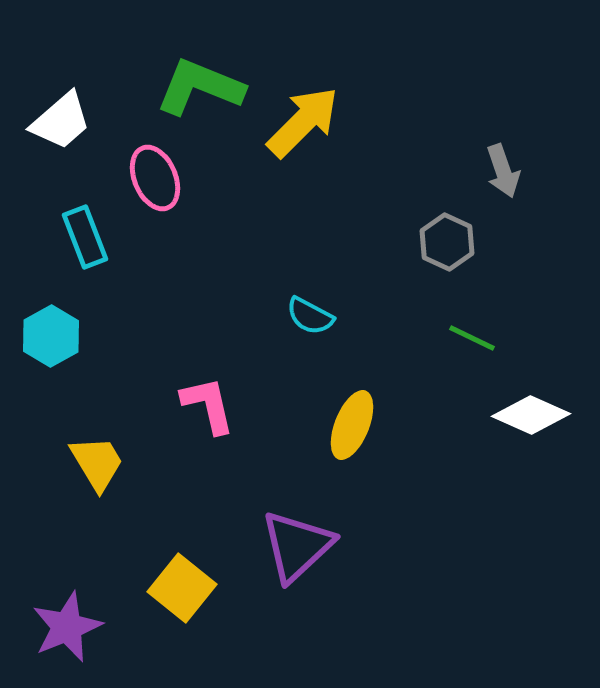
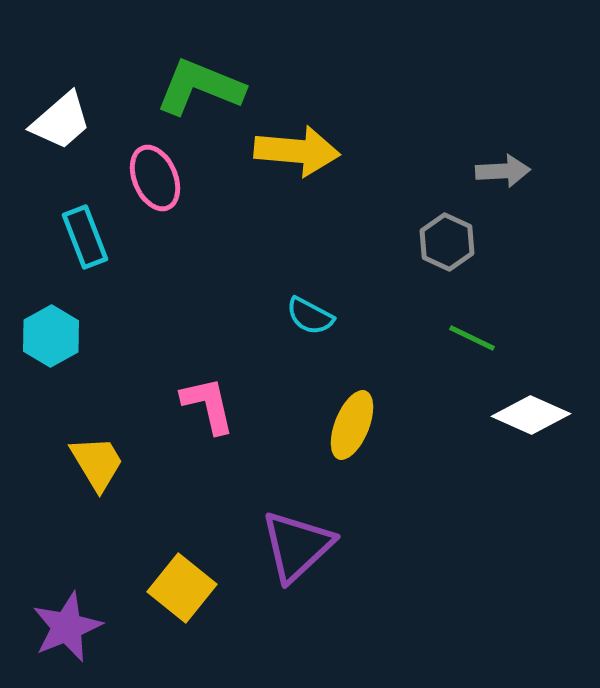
yellow arrow: moved 6 px left, 29 px down; rotated 50 degrees clockwise
gray arrow: rotated 74 degrees counterclockwise
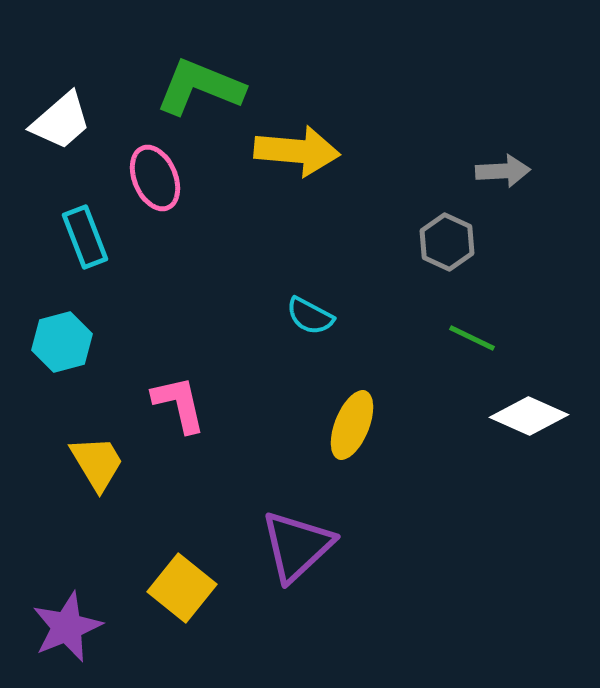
cyan hexagon: moved 11 px right, 6 px down; rotated 14 degrees clockwise
pink L-shape: moved 29 px left, 1 px up
white diamond: moved 2 px left, 1 px down
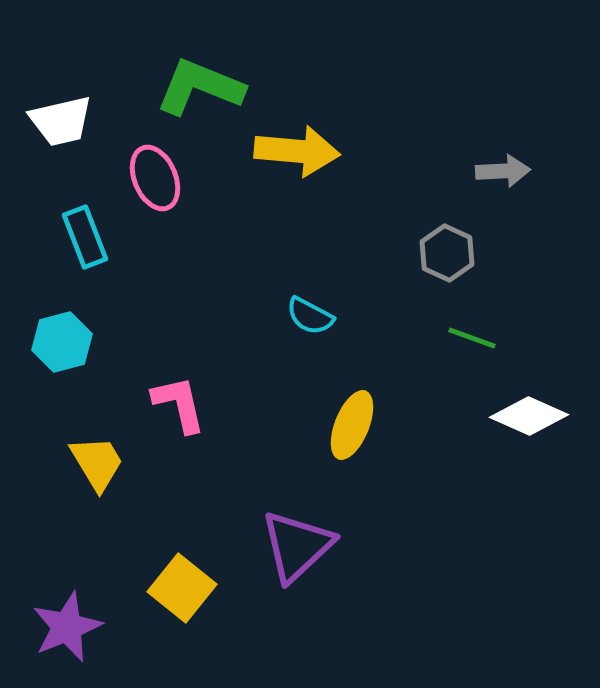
white trapezoid: rotated 28 degrees clockwise
gray hexagon: moved 11 px down
green line: rotated 6 degrees counterclockwise
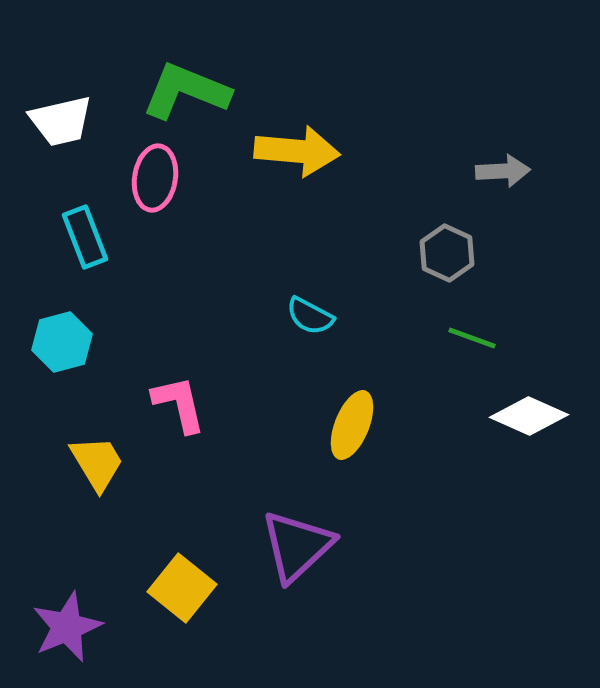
green L-shape: moved 14 px left, 4 px down
pink ellipse: rotated 32 degrees clockwise
